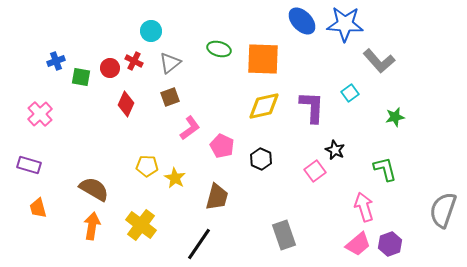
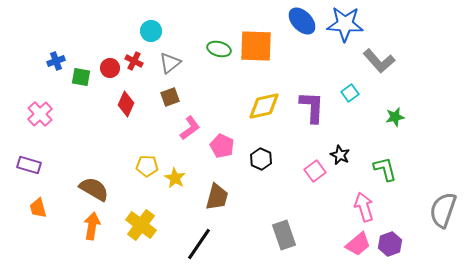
orange square: moved 7 px left, 13 px up
black star: moved 5 px right, 5 px down
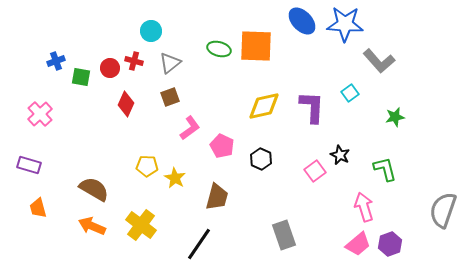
red cross: rotated 12 degrees counterclockwise
orange arrow: rotated 76 degrees counterclockwise
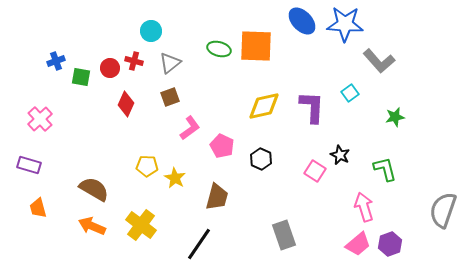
pink cross: moved 5 px down
pink square: rotated 20 degrees counterclockwise
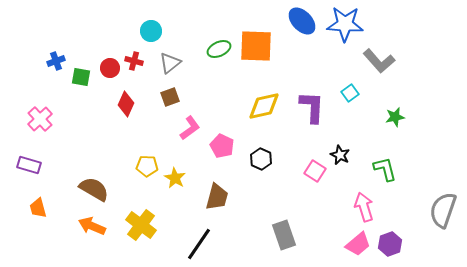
green ellipse: rotated 40 degrees counterclockwise
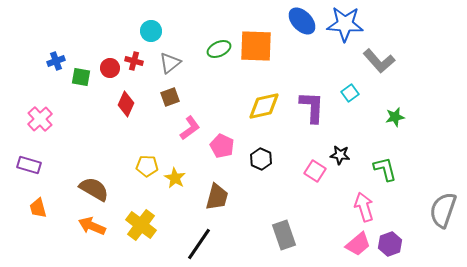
black star: rotated 18 degrees counterclockwise
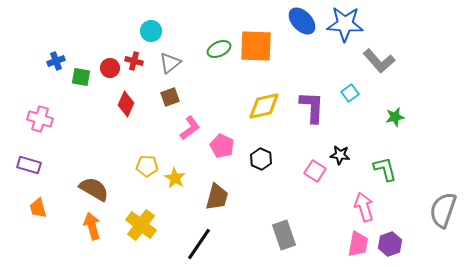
pink cross: rotated 30 degrees counterclockwise
orange arrow: rotated 52 degrees clockwise
pink trapezoid: rotated 40 degrees counterclockwise
